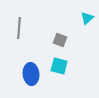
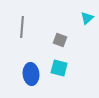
gray line: moved 3 px right, 1 px up
cyan square: moved 2 px down
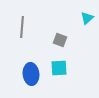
cyan square: rotated 18 degrees counterclockwise
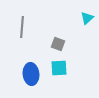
gray square: moved 2 px left, 4 px down
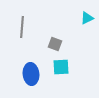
cyan triangle: rotated 16 degrees clockwise
gray square: moved 3 px left
cyan square: moved 2 px right, 1 px up
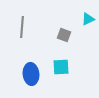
cyan triangle: moved 1 px right, 1 px down
gray square: moved 9 px right, 9 px up
